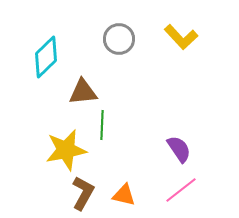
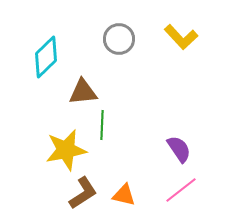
brown L-shape: rotated 28 degrees clockwise
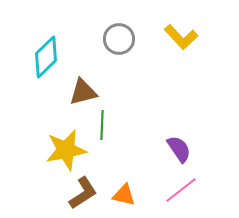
brown triangle: rotated 8 degrees counterclockwise
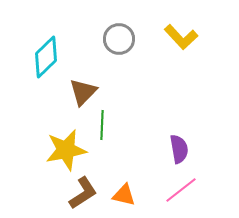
brown triangle: rotated 32 degrees counterclockwise
purple semicircle: rotated 24 degrees clockwise
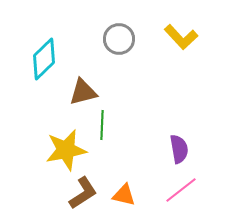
cyan diamond: moved 2 px left, 2 px down
brown triangle: rotated 32 degrees clockwise
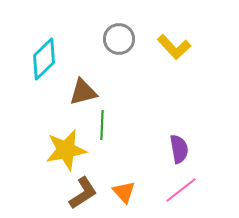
yellow L-shape: moved 7 px left, 10 px down
orange triangle: moved 3 px up; rotated 35 degrees clockwise
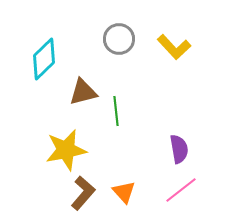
green line: moved 14 px right, 14 px up; rotated 8 degrees counterclockwise
brown L-shape: rotated 16 degrees counterclockwise
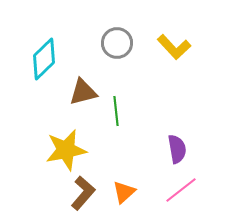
gray circle: moved 2 px left, 4 px down
purple semicircle: moved 2 px left
orange triangle: rotated 30 degrees clockwise
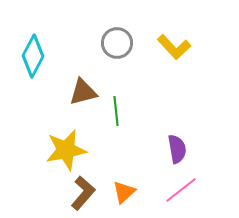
cyan diamond: moved 11 px left, 3 px up; rotated 18 degrees counterclockwise
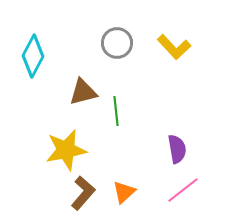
pink line: moved 2 px right
